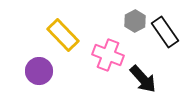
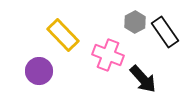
gray hexagon: moved 1 px down
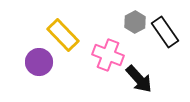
purple circle: moved 9 px up
black arrow: moved 4 px left
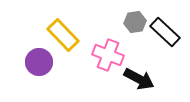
gray hexagon: rotated 20 degrees clockwise
black rectangle: rotated 12 degrees counterclockwise
black arrow: rotated 20 degrees counterclockwise
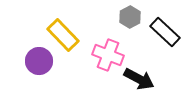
gray hexagon: moved 5 px left, 5 px up; rotated 20 degrees counterclockwise
purple circle: moved 1 px up
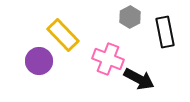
black rectangle: rotated 36 degrees clockwise
pink cross: moved 4 px down
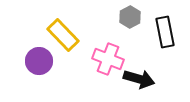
black arrow: rotated 12 degrees counterclockwise
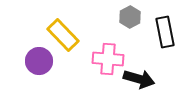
pink cross: rotated 16 degrees counterclockwise
